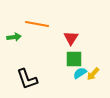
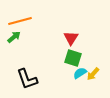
orange line: moved 17 px left, 3 px up; rotated 25 degrees counterclockwise
green arrow: rotated 32 degrees counterclockwise
green square: moved 1 px left, 1 px up; rotated 18 degrees clockwise
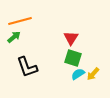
cyan semicircle: moved 2 px left, 1 px down
black L-shape: moved 12 px up
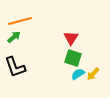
black L-shape: moved 12 px left
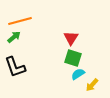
yellow arrow: moved 1 px left, 11 px down
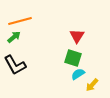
red triangle: moved 6 px right, 2 px up
black L-shape: moved 2 px up; rotated 10 degrees counterclockwise
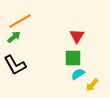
orange line: rotated 15 degrees counterclockwise
green square: rotated 18 degrees counterclockwise
